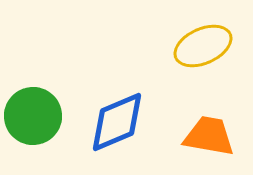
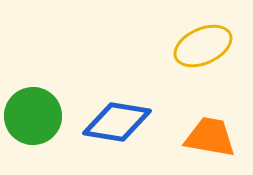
blue diamond: rotated 32 degrees clockwise
orange trapezoid: moved 1 px right, 1 px down
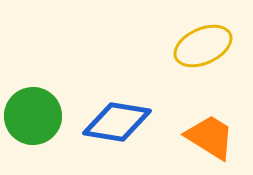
orange trapezoid: rotated 22 degrees clockwise
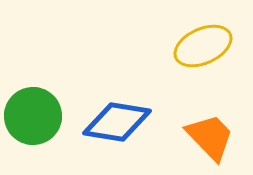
orange trapezoid: rotated 14 degrees clockwise
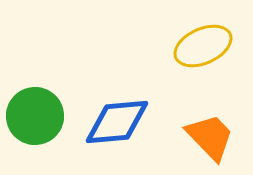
green circle: moved 2 px right
blue diamond: rotated 14 degrees counterclockwise
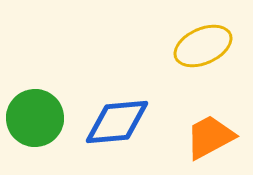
green circle: moved 2 px down
orange trapezoid: rotated 74 degrees counterclockwise
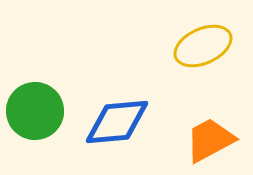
green circle: moved 7 px up
orange trapezoid: moved 3 px down
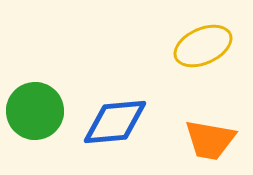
blue diamond: moved 2 px left
orange trapezoid: rotated 142 degrees counterclockwise
